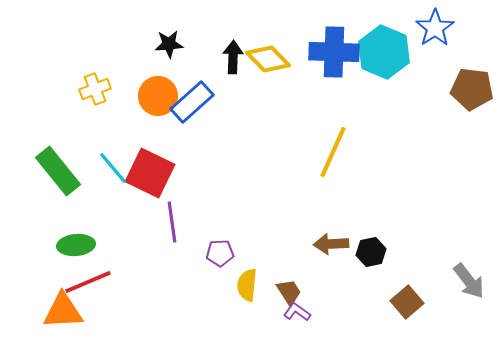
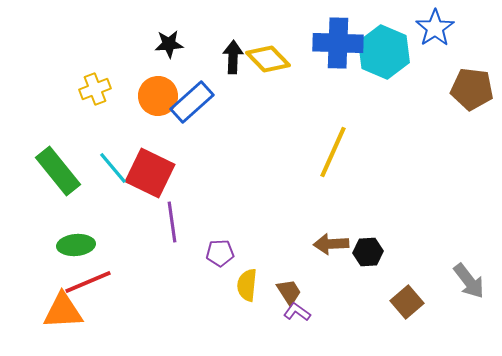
blue cross: moved 4 px right, 9 px up
black hexagon: moved 3 px left; rotated 8 degrees clockwise
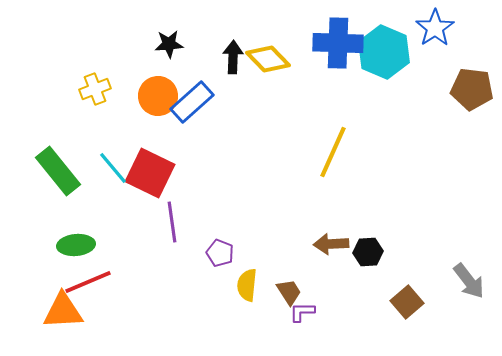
purple pentagon: rotated 24 degrees clockwise
purple L-shape: moved 5 px right; rotated 36 degrees counterclockwise
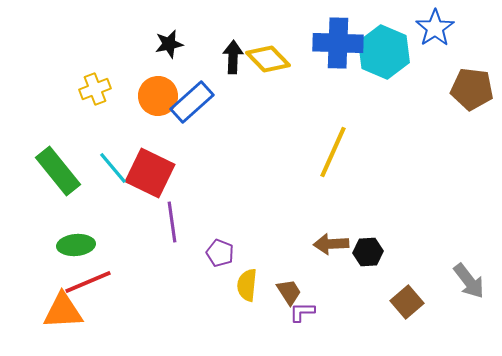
black star: rotated 8 degrees counterclockwise
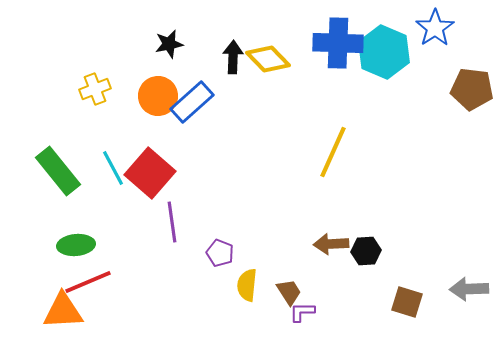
cyan line: rotated 12 degrees clockwise
red square: rotated 15 degrees clockwise
black hexagon: moved 2 px left, 1 px up
gray arrow: moved 8 px down; rotated 126 degrees clockwise
brown square: rotated 32 degrees counterclockwise
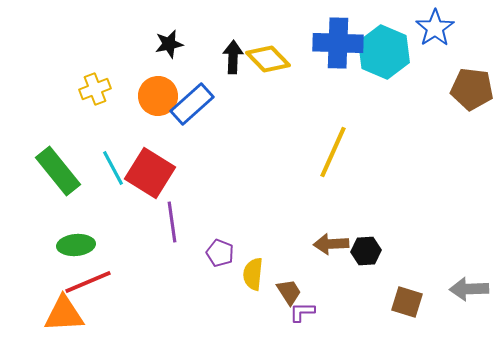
blue rectangle: moved 2 px down
red square: rotated 9 degrees counterclockwise
yellow semicircle: moved 6 px right, 11 px up
orange triangle: moved 1 px right, 3 px down
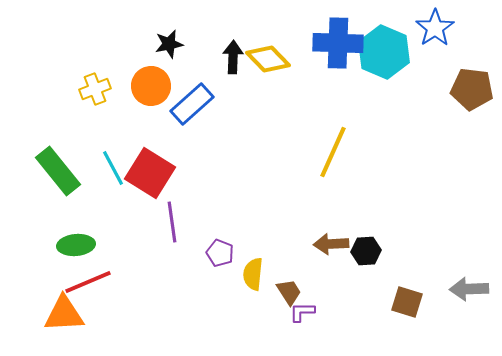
orange circle: moved 7 px left, 10 px up
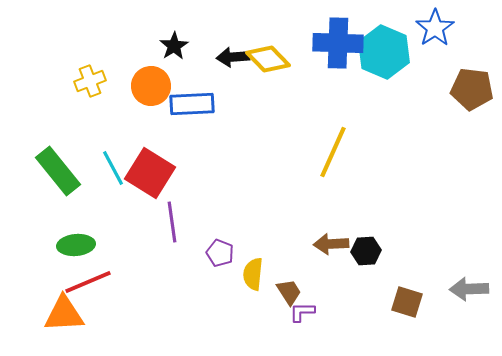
black star: moved 5 px right, 2 px down; rotated 20 degrees counterclockwise
black arrow: rotated 96 degrees counterclockwise
yellow cross: moved 5 px left, 8 px up
blue rectangle: rotated 39 degrees clockwise
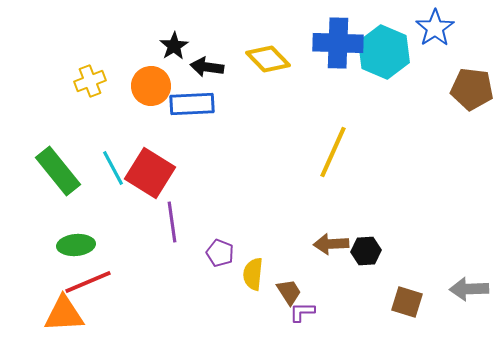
black arrow: moved 26 px left, 10 px down; rotated 12 degrees clockwise
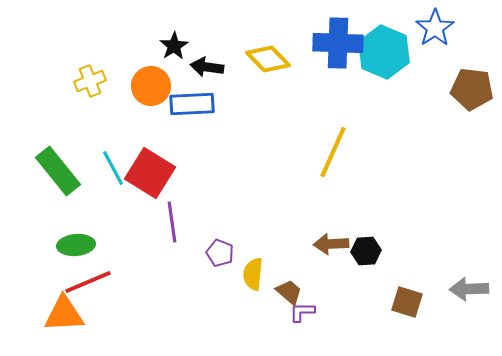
brown trapezoid: rotated 16 degrees counterclockwise
